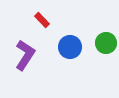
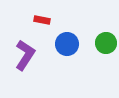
red rectangle: rotated 35 degrees counterclockwise
blue circle: moved 3 px left, 3 px up
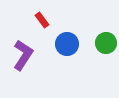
red rectangle: rotated 42 degrees clockwise
purple L-shape: moved 2 px left
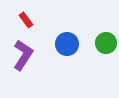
red rectangle: moved 16 px left
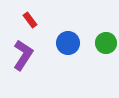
red rectangle: moved 4 px right
blue circle: moved 1 px right, 1 px up
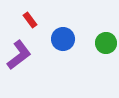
blue circle: moved 5 px left, 4 px up
purple L-shape: moved 4 px left; rotated 20 degrees clockwise
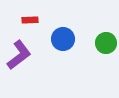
red rectangle: rotated 56 degrees counterclockwise
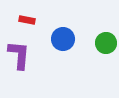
red rectangle: moved 3 px left; rotated 14 degrees clockwise
purple L-shape: rotated 48 degrees counterclockwise
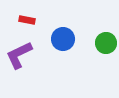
purple L-shape: rotated 120 degrees counterclockwise
